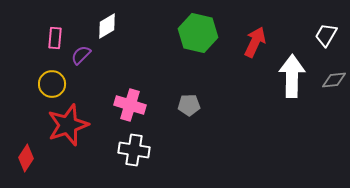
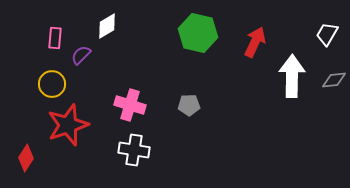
white trapezoid: moved 1 px right, 1 px up
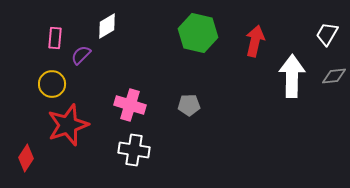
red arrow: moved 1 px up; rotated 12 degrees counterclockwise
gray diamond: moved 4 px up
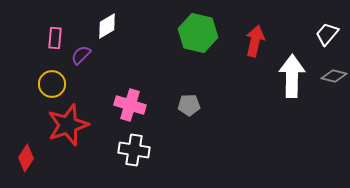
white trapezoid: rotated 10 degrees clockwise
gray diamond: rotated 20 degrees clockwise
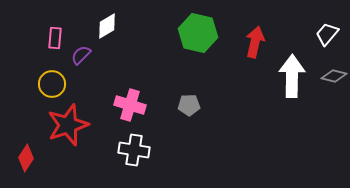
red arrow: moved 1 px down
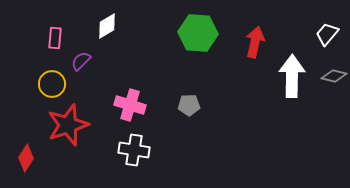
green hexagon: rotated 9 degrees counterclockwise
purple semicircle: moved 6 px down
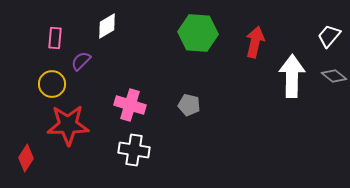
white trapezoid: moved 2 px right, 2 px down
gray diamond: rotated 25 degrees clockwise
gray pentagon: rotated 15 degrees clockwise
red star: rotated 18 degrees clockwise
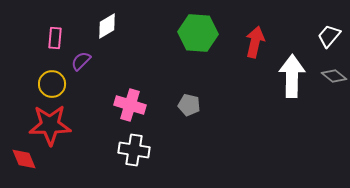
red star: moved 18 px left
red diamond: moved 2 px left, 1 px down; rotated 56 degrees counterclockwise
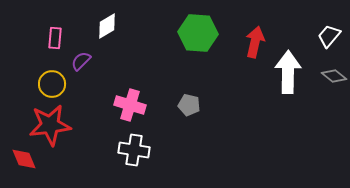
white arrow: moved 4 px left, 4 px up
red star: rotated 6 degrees counterclockwise
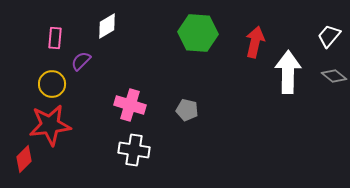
gray pentagon: moved 2 px left, 5 px down
red diamond: rotated 68 degrees clockwise
